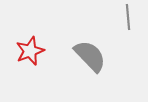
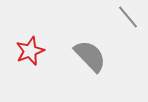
gray line: rotated 35 degrees counterclockwise
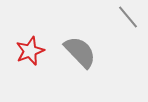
gray semicircle: moved 10 px left, 4 px up
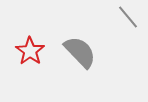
red star: rotated 16 degrees counterclockwise
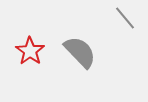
gray line: moved 3 px left, 1 px down
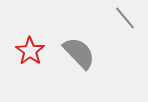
gray semicircle: moved 1 px left, 1 px down
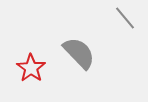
red star: moved 1 px right, 17 px down
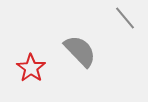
gray semicircle: moved 1 px right, 2 px up
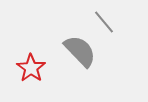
gray line: moved 21 px left, 4 px down
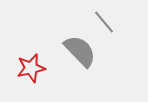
red star: rotated 24 degrees clockwise
